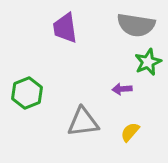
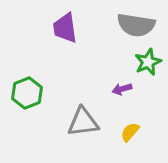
purple arrow: rotated 12 degrees counterclockwise
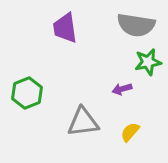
green star: rotated 12 degrees clockwise
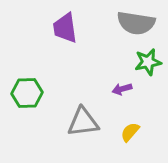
gray semicircle: moved 2 px up
green hexagon: rotated 20 degrees clockwise
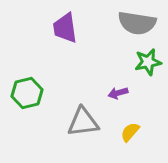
gray semicircle: moved 1 px right
purple arrow: moved 4 px left, 4 px down
green hexagon: rotated 12 degrees counterclockwise
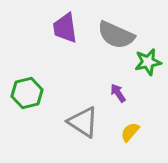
gray semicircle: moved 21 px left, 12 px down; rotated 15 degrees clockwise
purple arrow: rotated 72 degrees clockwise
gray triangle: rotated 40 degrees clockwise
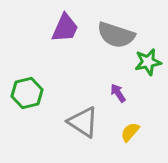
purple trapezoid: rotated 148 degrees counterclockwise
gray semicircle: rotated 6 degrees counterclockwise
